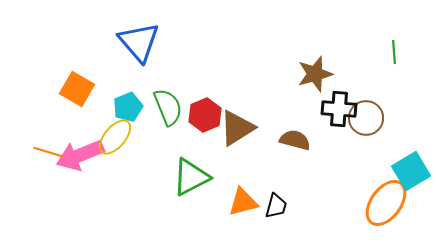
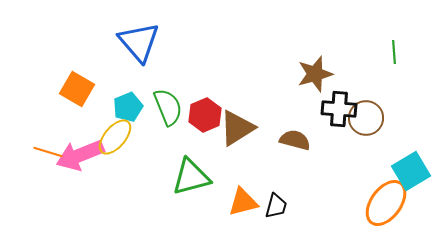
green triangle: rotated 12 degrees clockwise
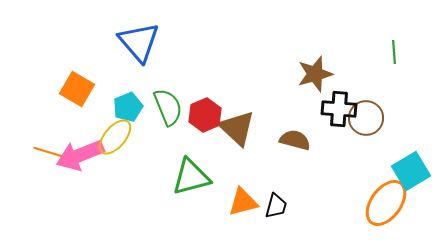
brown triangle: rotated 45 degrees counterclockwise
